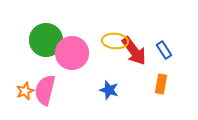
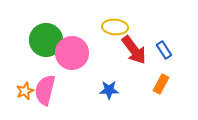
yellow ellipse: moved 14 px up
red arrow: moved 1 px up
orange rectangle: rotated 18 degrees clockwise
blue star: rotated 18 degrees counterclockwise
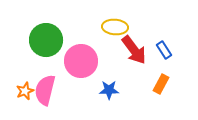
pink circle: moved 9 px right, 8 px down
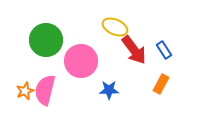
yellow ellipse: rotated 20 degrees clockwise
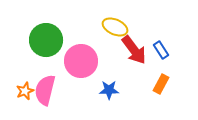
blue rectangle: moved 3 px left
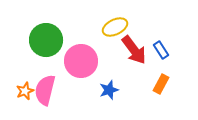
yellow ellipse: rotated 50 degrees counterclockwise
blue star: rotated 18 degrees counterclockwise
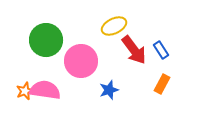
yellow ellipse: moved 1 px left, 1 px up
orange rectangle: moved 1 px right
pink semicircle: rotated 84 degrees clockwise
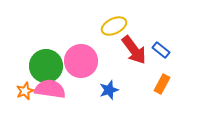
green circle: moved 26 px down
blue rectangle: rotated 18 degrees counterclockwise
pink semicircle: moved 5 px right, 1 px up
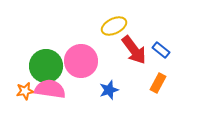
orange rectangle: moved 4 px left, 1 px up
orange star: rotated 12 degrees clockwise
